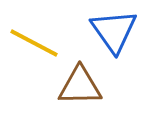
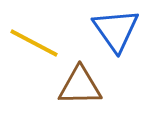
blue triangle: moved 2 px right, 1 px up
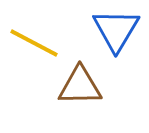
blue triangle: rotated 6 degrees clockwise
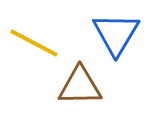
blue triangle: moved 4 px down
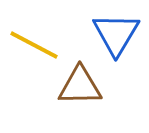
yellow line: moved 2 px down
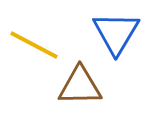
blue triangle: moved 1 px up
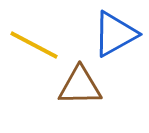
blue triangle: moved 1 px left, 1 px down; rotated 30 degrees clockwise
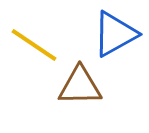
yellow line: rotated 6 degrees clockwise
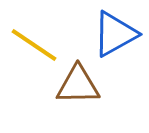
brown triangle: moved 2 px left, 1 px up
